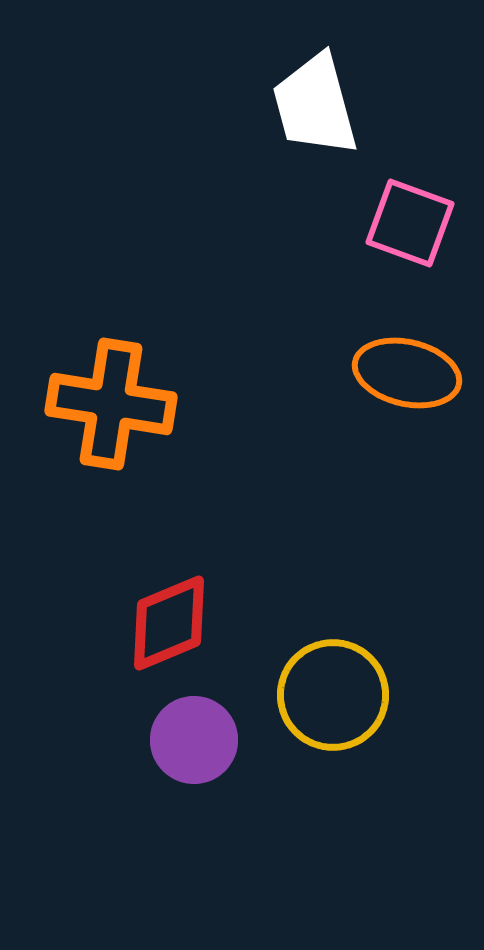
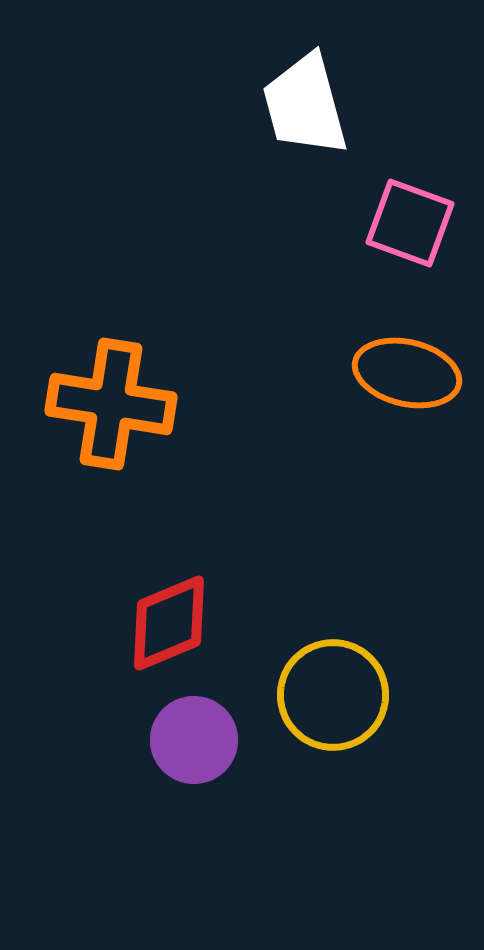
white trapezoid: moved 10 px left
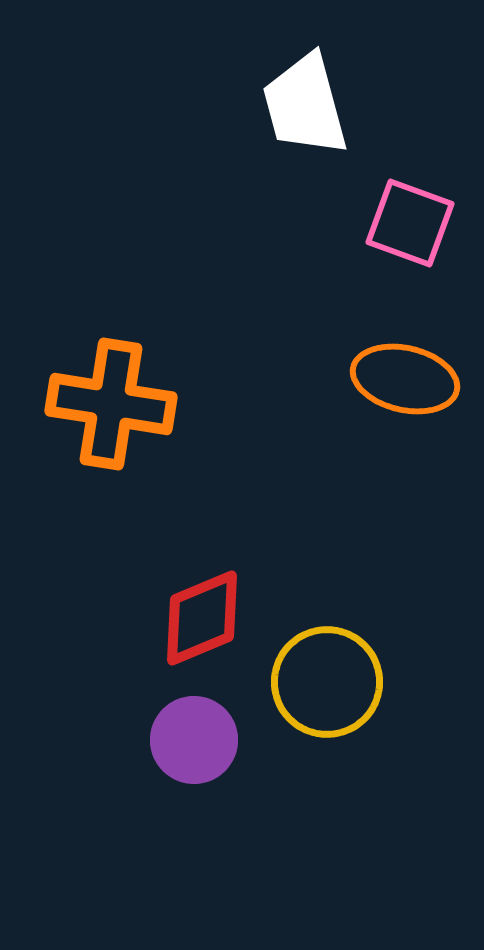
orange ellipse: moved 2 px left, 6 px down
red diamond: moved 33 px right, 5 px up
yellow circle: moved 6 px left, 13 px up
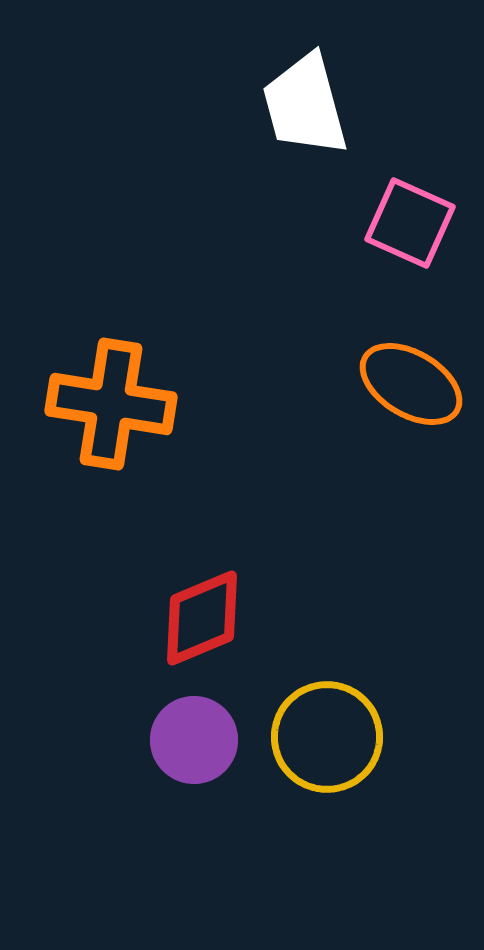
pink square: rotated 4 degrees clockwise
orange ellipse: moved 6 px right, 5 px down; rotated 18 degrees clockwise
yellow circle: moved 55 px down
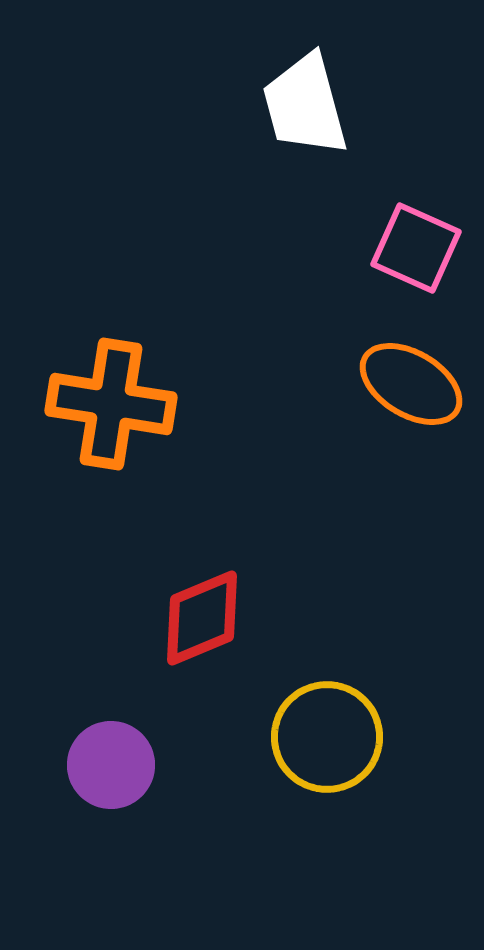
pink square: moved 6 px right, 25 px down
purple circle: moved 83 px left, 25 px down
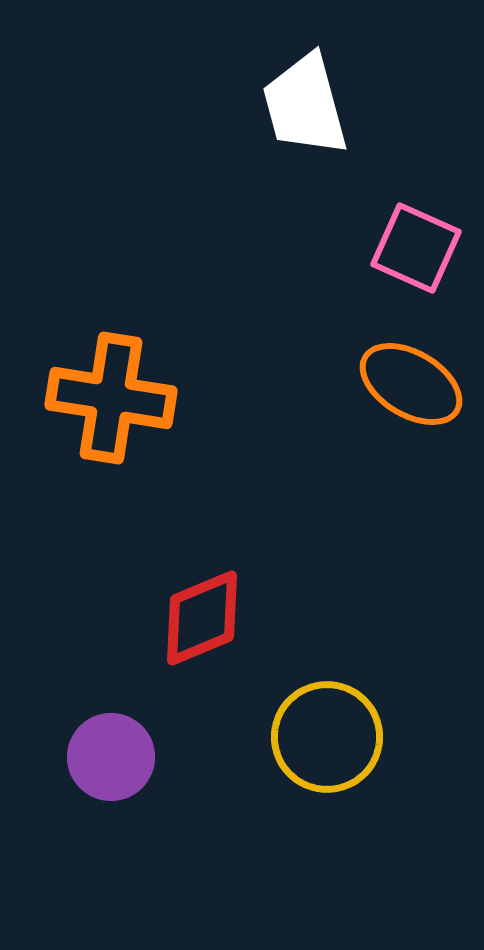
orange cross: moved 6 px up
purple circle: moved 8 px up
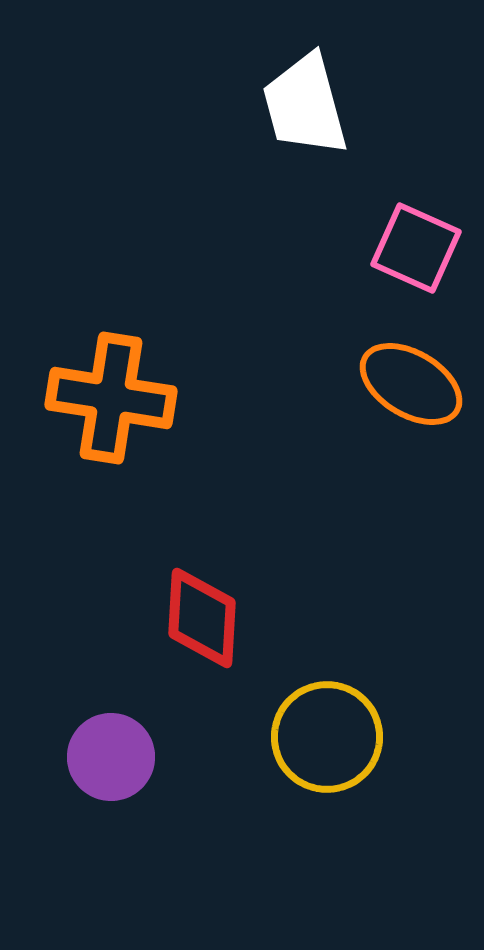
red diamond: rotated 64 degrees counterclockwise
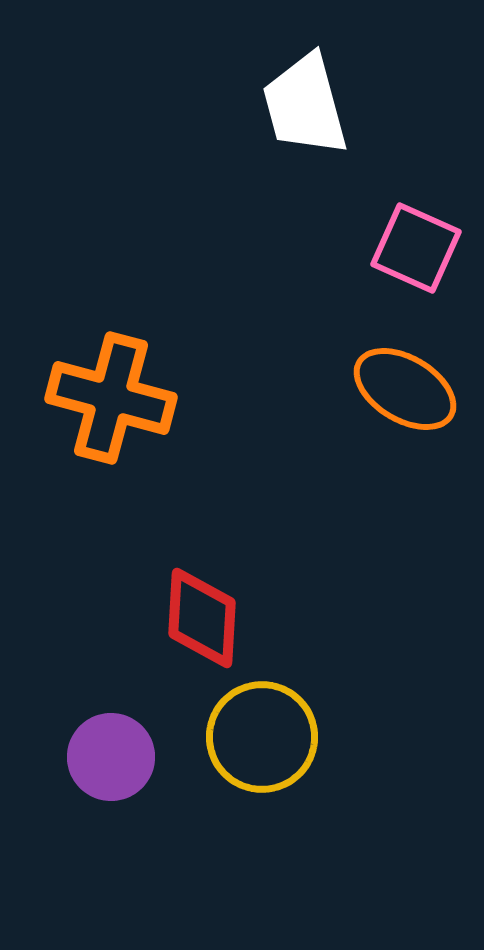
orange ellipse: moved 6 px left, 5 px down
orange cross: rotated 6 degrees clockwise
yellow circle: moved 65 px left
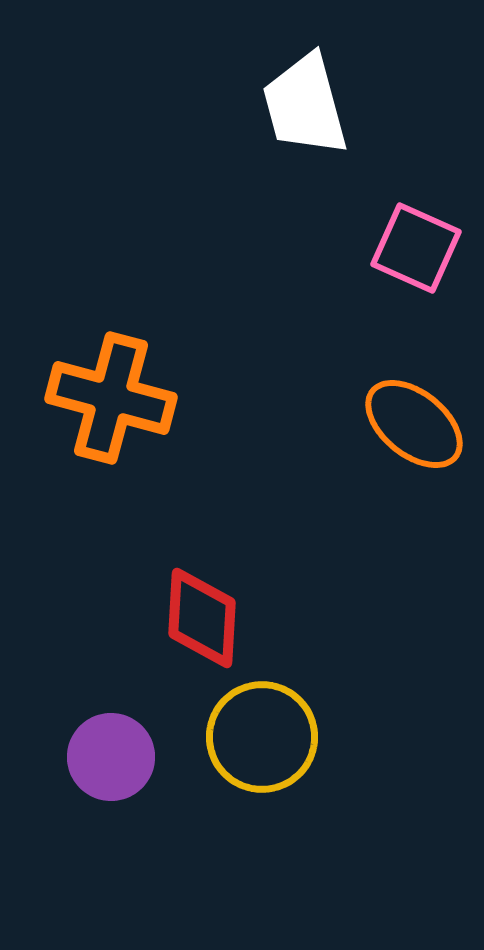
orange ellipse: moved 9 px right, 35 px down; rotated 8 degrees clockwise
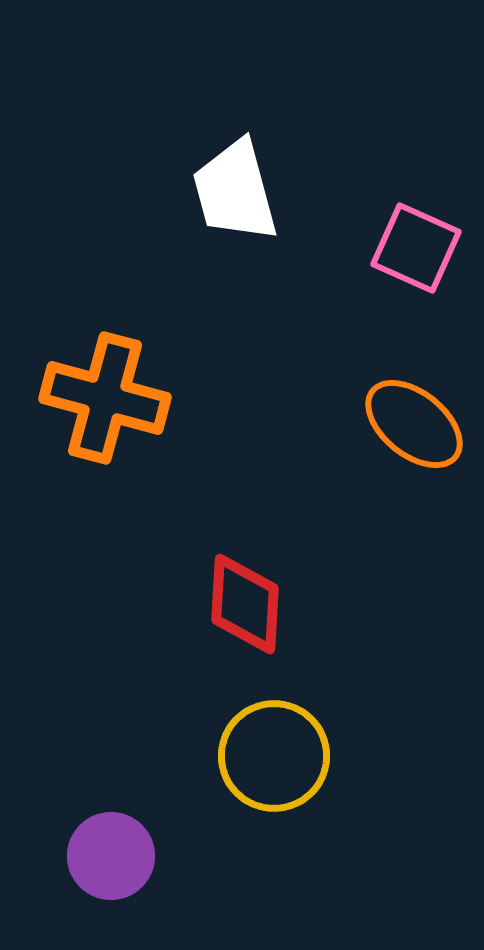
white trapezoid: moved 70 px left, 86 px down
orange cross: moved 6 px left
red diamond: moved 43 px right, 14 px up
yellow circle: moved 12 px right, 19 px down
purple circle: moved 99 px down
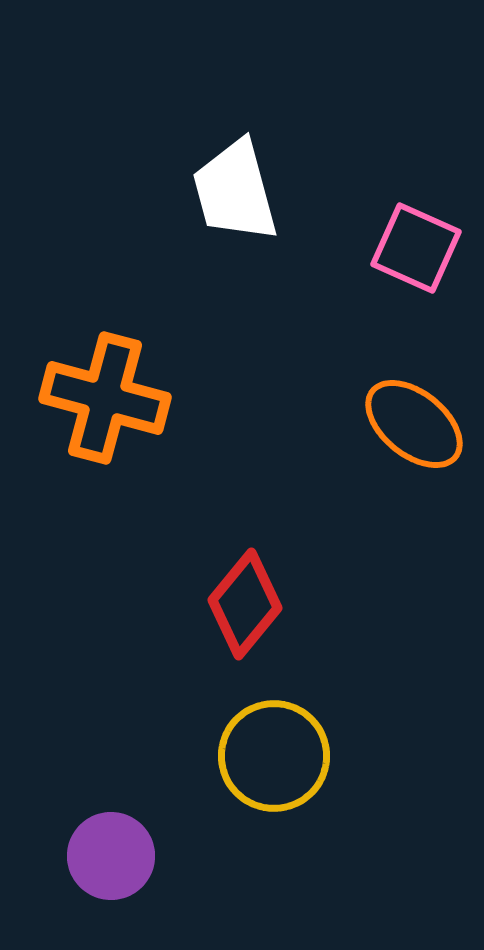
red diamond: rotated 36 degrees clockwise
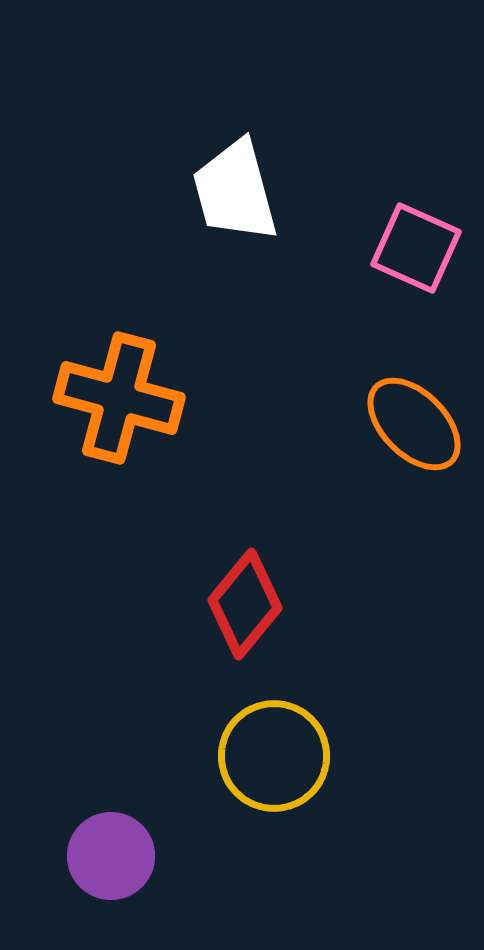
orange cross: moved 14 px right
orange ellipse: rotated 6 degrees clockwise
